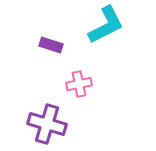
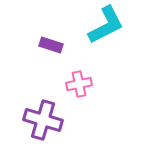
purple cross: moved 4 px left, 4 px up
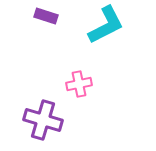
purple rectangle: moved 5 px left, 29 px up
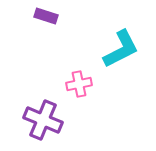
cyan L-shape: moved 15 px right, 24 px down
purple cross: rotated 6 degrees clockwise
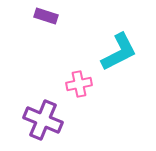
cyan L-shape: moved 2 px left, 3 px down
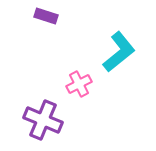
cyan L-shape: rotated 12 degrees counterclockwise
pink cross: rotated 15 degrees counterclockwise
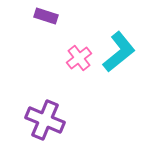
pink cross: moved 26 px up; rotated 10 degrees counterclockwise
purple cross: moved 2 px right
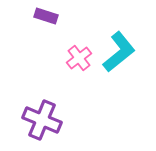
purple cross: moved 3 px left
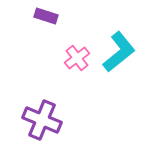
pink cross: moved 2 px left
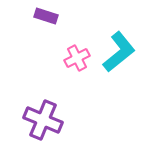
pink cross: rotated 10 degrees clockwise
purple cross: moved 1 px right
